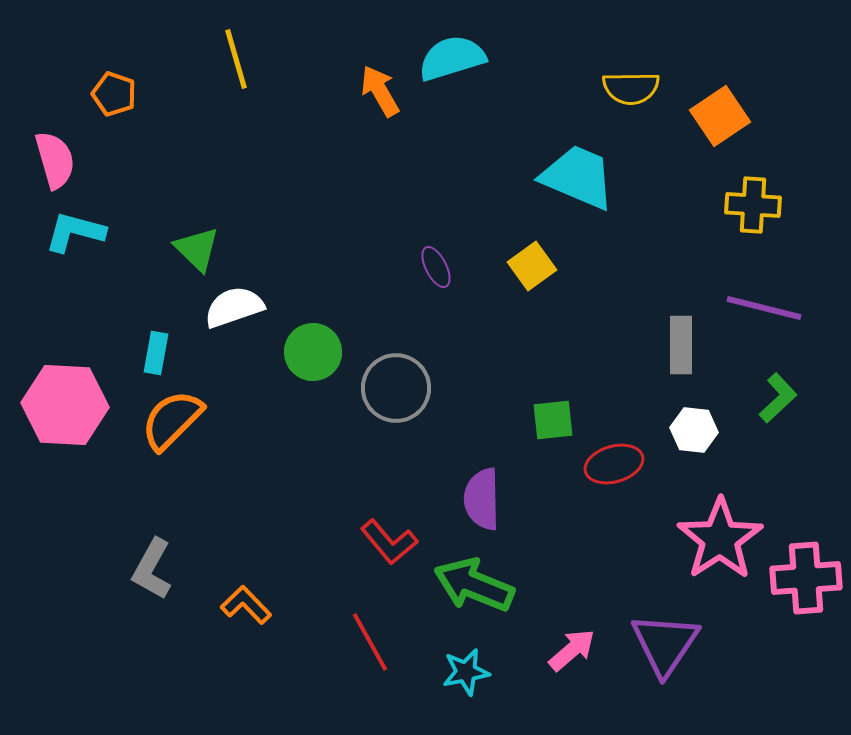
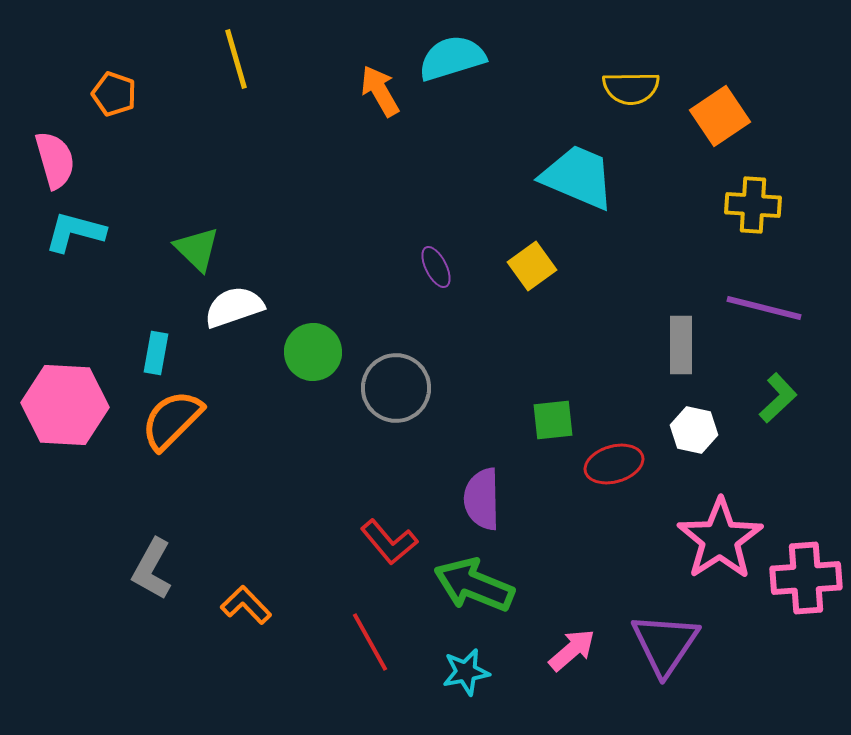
white hexagon: rotated 6 degrees clockwise
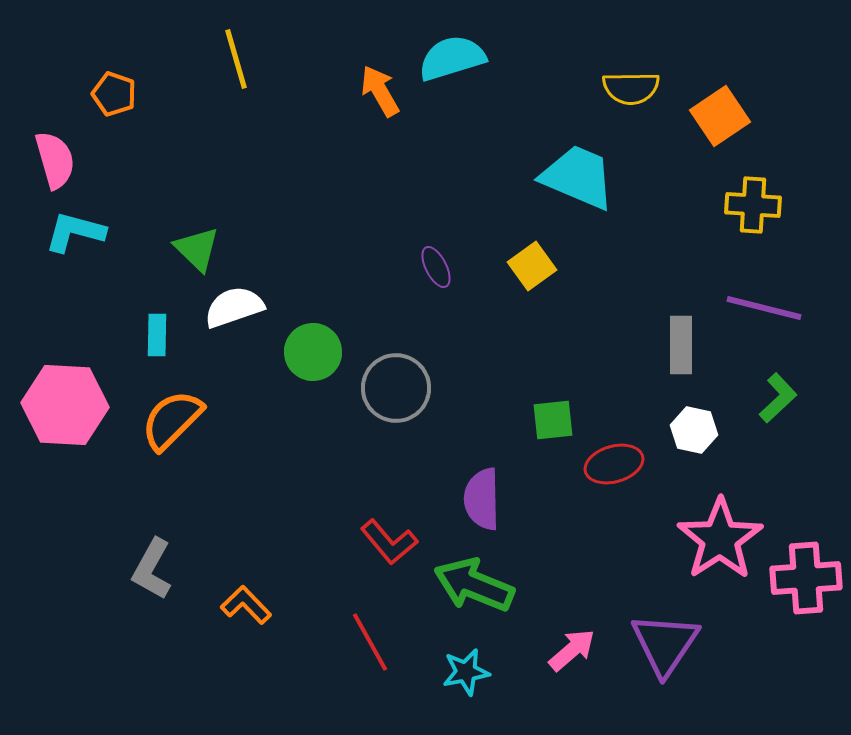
cyan rectangle: moved 1 px right, 18 px up; rotated 9 degrees counterclockwise
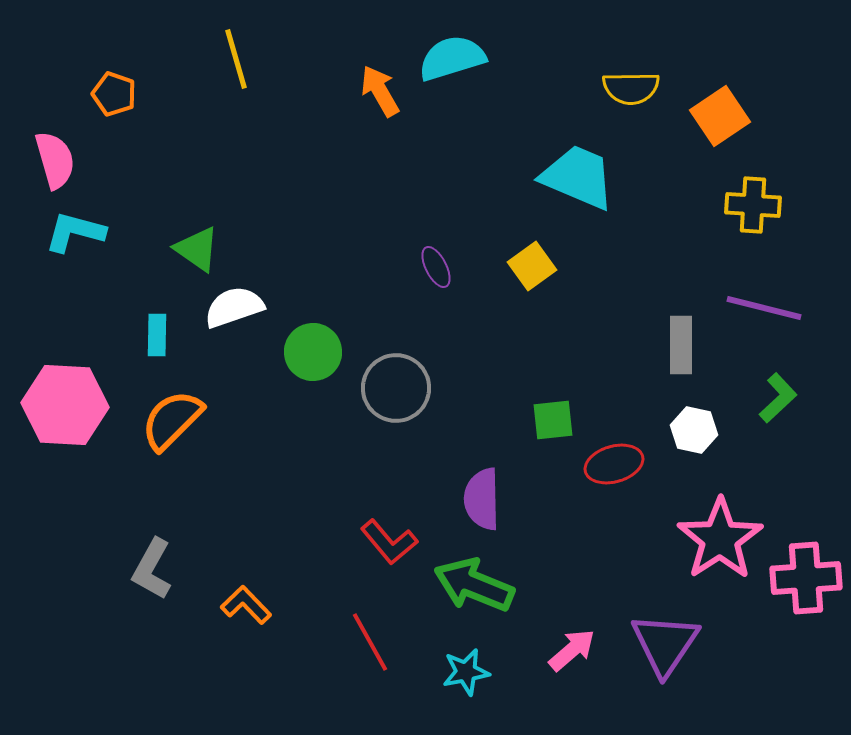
green triangle: rotated 9 degrees counterclockwise
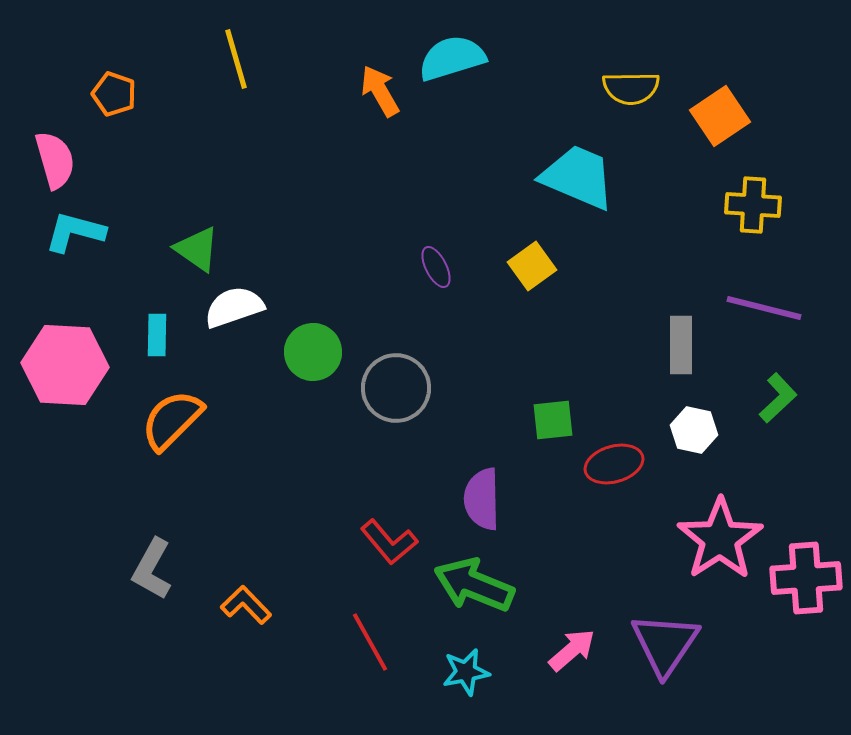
pink hexagon: moved 40 px up
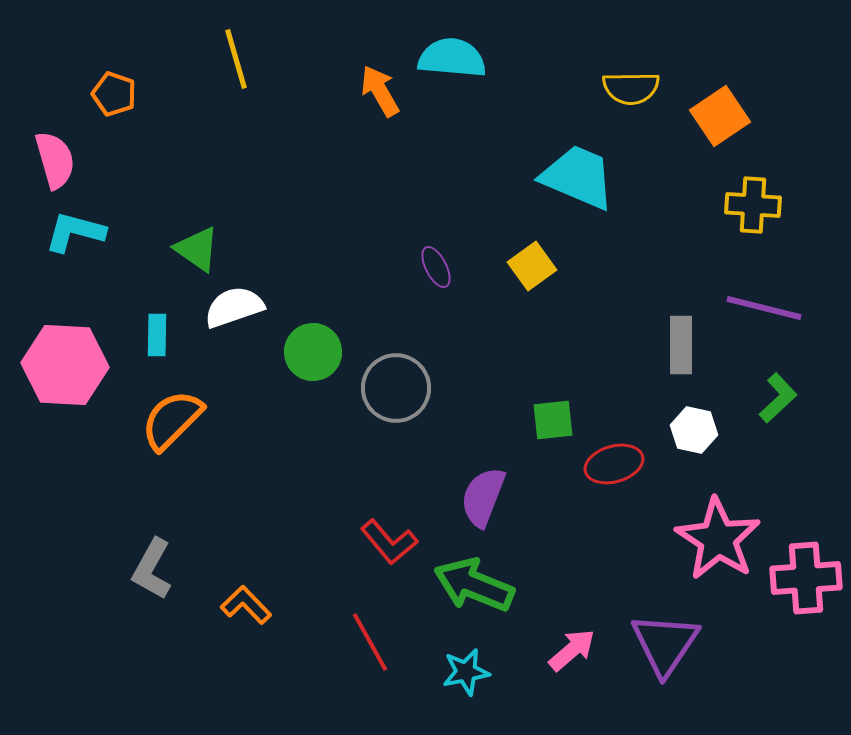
cyan semicircle: rotated 22 degrees clockwise
purple semicircle: moved 1 px right, 2 px up; rotated 22 degrees clockwise
pink star: moved 2 px left; rotated 6 degrees counterclockwise
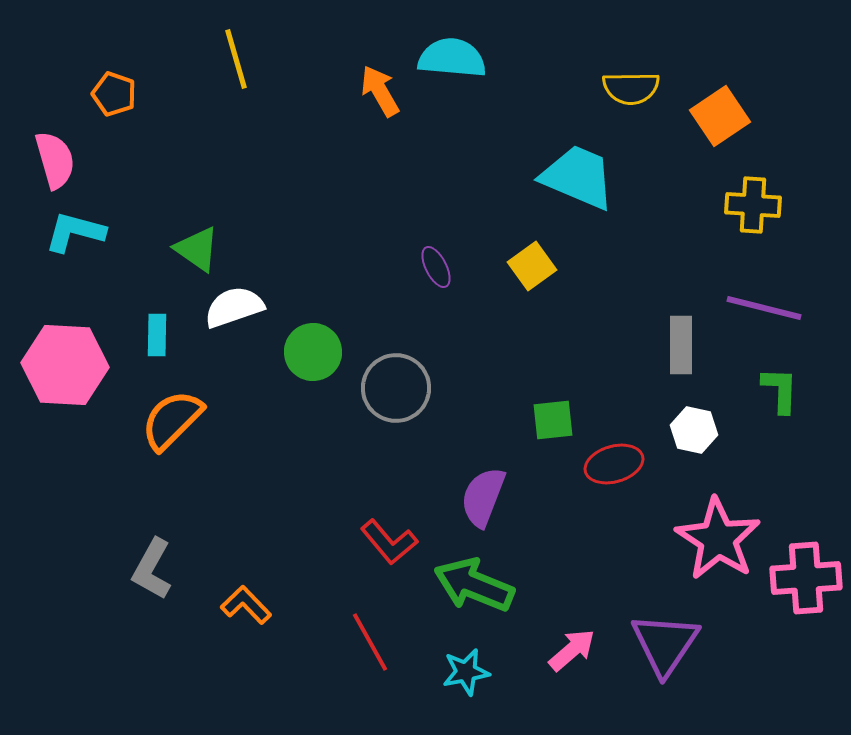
green L-shape: moved 2 px right, 8 px up; rotated 45 degrees counterclockwise
